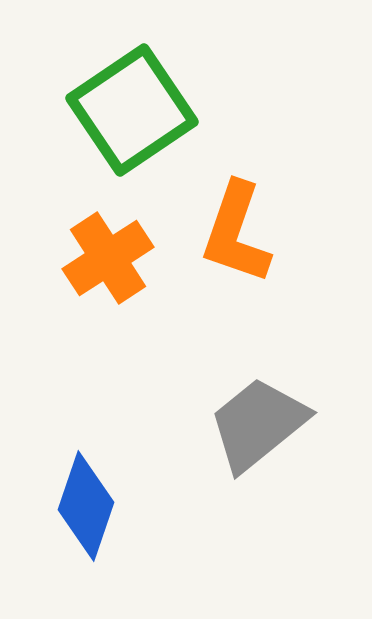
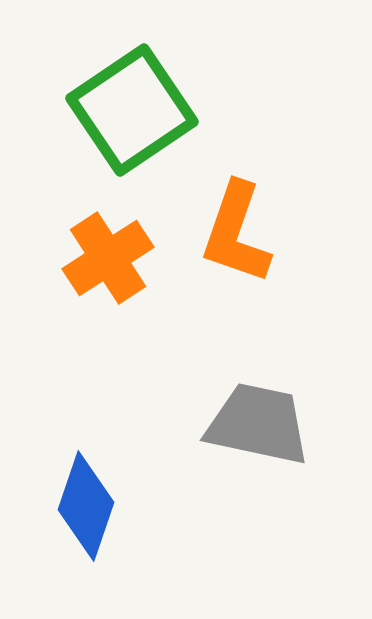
gray trapezoid: rotated 51 degrees clockwise
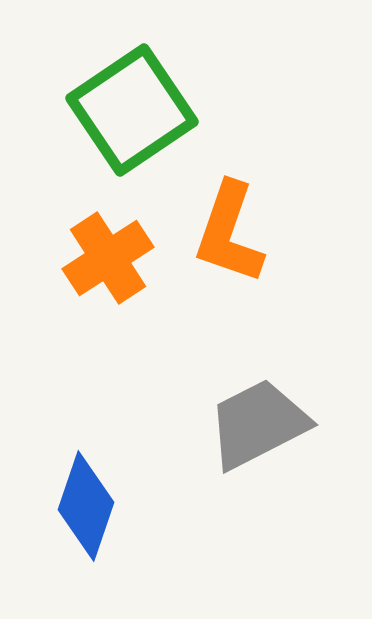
orange L-shape: moved 7 px left
gray trapezoid: rotated 39 degrees counterclockwise
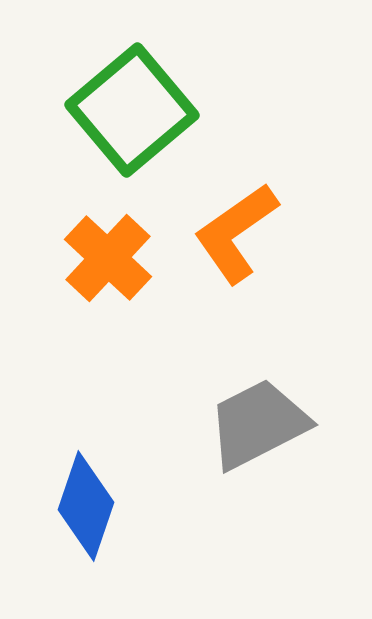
green square: rotated 6 degrees counterclockwise
orange L-shape: moved 7 px right; rotated 36 degrees clockwise
orange cross: rotated 14 degrees counterclockwise
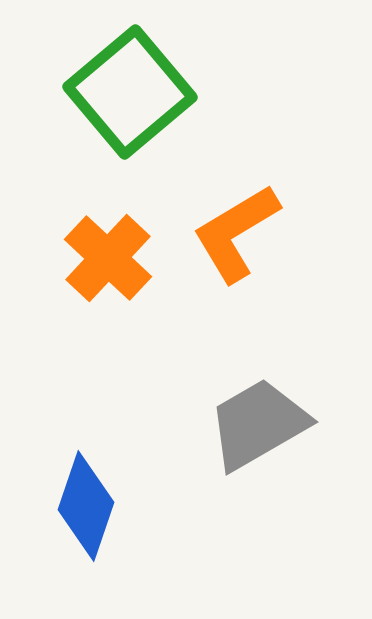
green square: moved 2 px left, 18 px up
orange L-shape: rotated 4 degrees clockwise
gray trapezoid: rotated 3 degrees counterclockwise
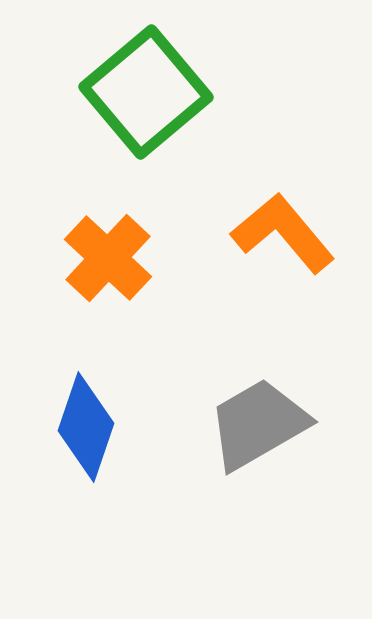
green square: moved 16 px right
orange L-shape: moved 47 px right; rotated 81 degrees clockwise
blue diamond: moved 79 px up
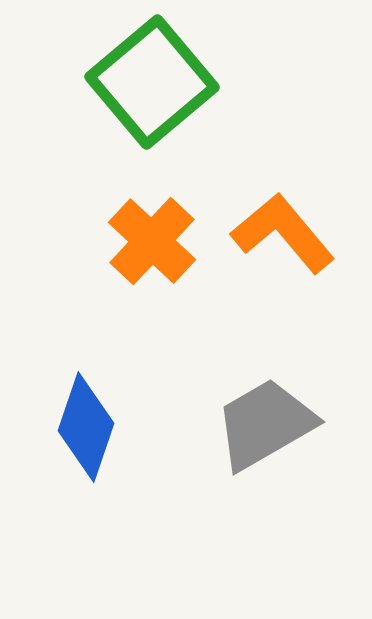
green square: moved 6 px right, 10 px up
orange cross: moved 44 px right, 17 px up
gray trapezoid: moved 7 px right
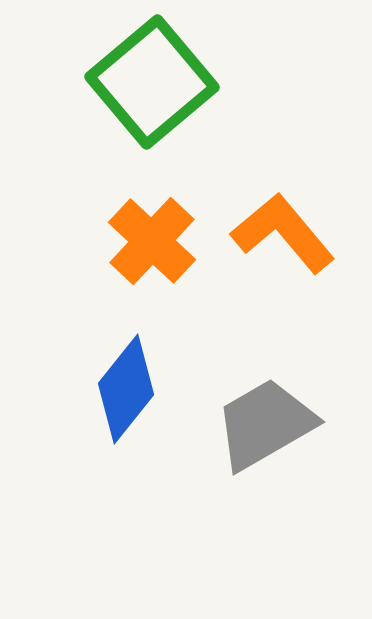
blue diamond: moved 40 px right, 38 px up; rotated 20 degrees clockwise
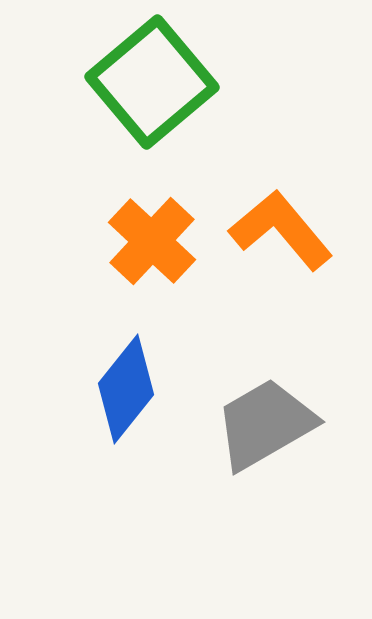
orange L-shape: moved 2 px left, 3 px up
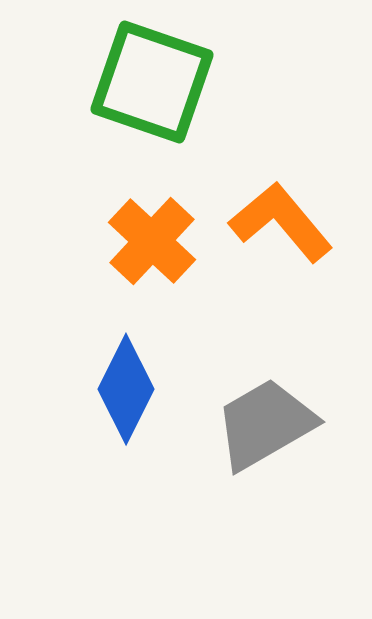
green square: rotated 31 degrees counterclockwise
orange L-shape: moved 8 px up
blue diamond: rotated 12 degrees counterclockwise
